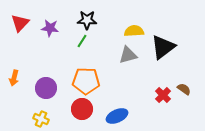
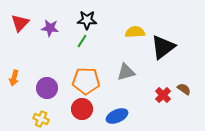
yellow semicircle: moved 1 px right, 1 px down
gray triangle: moved 2 px left, 17 px down
purple circle: moved 1 px right
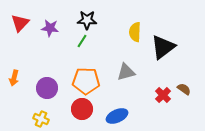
yellow semicircle: rotated 84 degrees counterclockwise
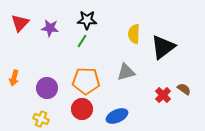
yellow semicircle: moved 1 px left, 2 px down
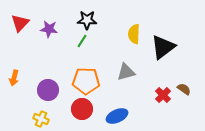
purple star: moved 1 px left, 1 px down
purple circle: moved 1 px right, 2 px down
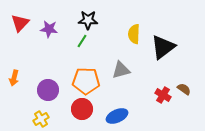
black star: moved 1 px right
gray triangle: moved 5 px left, 2 px up
red cross: rotated 14 degrees counterclockwise
yellow cross: rotated 35 degrees clockwise
